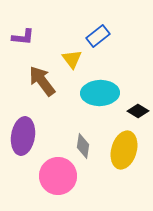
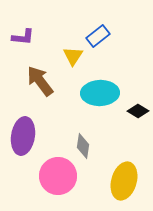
yellow triangle: moved 1 px right, 3 px up; rotated 10 degrees clockwise
brown arrow: moved 2 px left
yellow ellipse: moved 31 px down
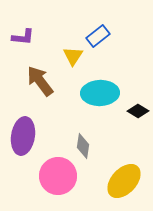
yellow ellipse: rotated 27 degrees clockwise
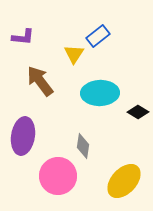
yellow triangle: moved 1 px right, 2 px up
black diamond: moved 1 px down
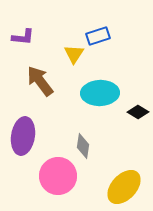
blue rectangle: rotated 20 degrees clockwise
yellow ellipse: moved 6 px down
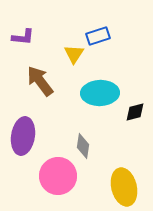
black diamond: moved 3 px left; rotated 45 degrees counterclockwise
yellow ellipse: rotated 57 degrees counterclockwise
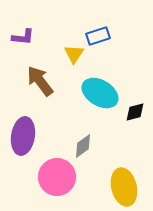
cyan ellipse: rotated 33 degrees clockwise
gray diamond: rotated 45 degrees clockwise
pink circle: moved 1 px left, 1 px down
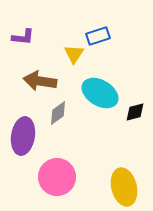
brown arrow: rotated 44 degrees counterclockwise
gray diamond: moved 25 px left, 33 px up
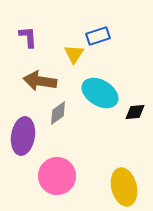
purple L-shape: moved 5 px right; rotated 100 degrees counterclockwise
black diamond: rotated 10 degrees clockwise
pink circle: moved 1 px up
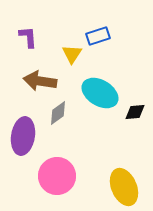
yellow triangle: moved 2 px left
yellow ellipse: rotated 9 degrees counterclockwise
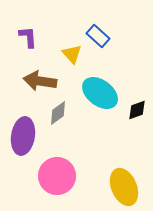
blue rectangle: rotated 60 degrees clockwise
yellow triangle: rotated 15 degrees counterclockwise
cyan ellipse: rotated 6 degrees clockwise
black diamond: moved 2 px right, 2 px up; rotated 15 degrees counterclockwise
